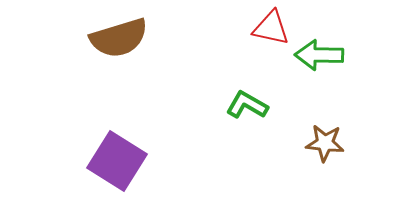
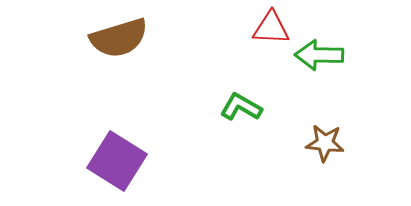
red triangle: rotated 9 degrees counterclockwise
green L-shape: moved 6 px left, 2 px down
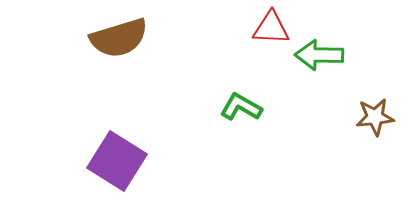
brown star: moved 50 px right, 26 px up; rotated 12 degrees counterclockwise
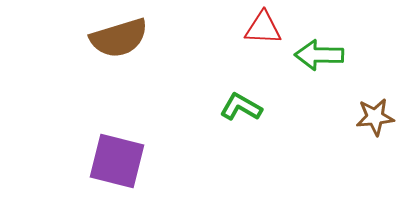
red triangle: moved 8 px left
purple square: rotated 18 degrees counterclockwise
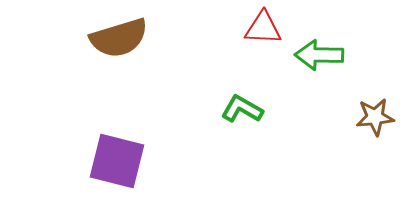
green L-shape: moved 1 px right, 2 px down
